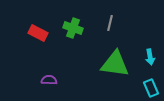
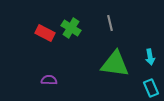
gray line: rotated 28 degrees counterclockwise
green cross: moved 2 px left; rotated 12 degrees clockwise
red rectangle: moved 7 px right
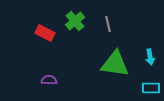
gray line: moved 2 px left, 1 px down
green cross: moved 4 px right, 7 px up; rotated 18 degrees clockwise
cyan rectangle: rotated 66 degrees counterclockwise
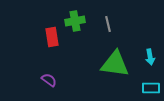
green cross: rotated 30 degrees clockwise
red rectangle: moved 7 px right, 4 px down; rotated 54 degrees clockwise
purple semicircle: rotated 35 degrees clockwise
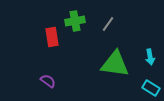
gray line: rotated 49 degrees clockwise
purple semicircle: moved 1 px left, 1 px down
cyan rectangle: rotated 30 degrees clockwise
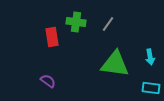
green cross: moved 1 px right, 1 px down; rotated 18 degrees clockwise
cyan rectangle: rotated 24 degrees counterclockwise
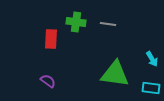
gray line: rotated 63 degrees clockwise
red rectangle: moved 1 px left, 2 px down; rotated 12 degrees clockwise
cyan arrow: moved 2 px right, 2 px down; rotated 21 degrees counterclockwise
green triangle: moved 10 px down
